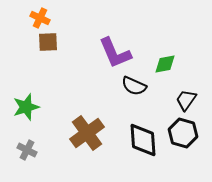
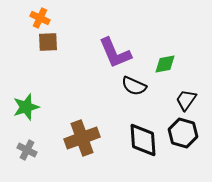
brown cross: moved 5 px left, 5 px down; rotated 16 degrees clockwise
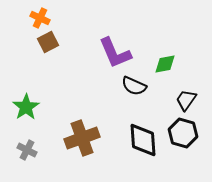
brown square: rotated 25 degrees counterclockwise
green star: rotated 16 degrees counterclockwise
